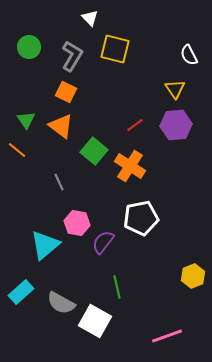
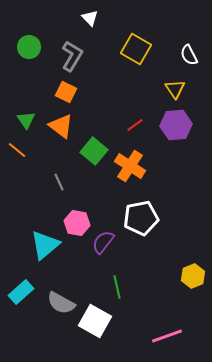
yellow square: moved 21 px right; rotated 16 degrees clockwise
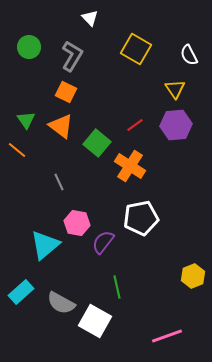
green square: moved 3 px right, 8 px up
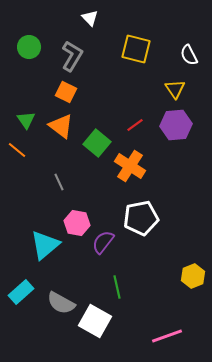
yellow square: rotated 16 degrees counterclockwise
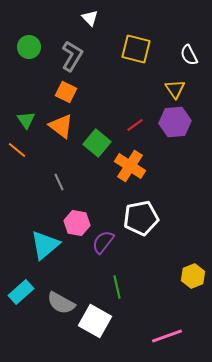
purple hexagon: moved 1 px left, 3 px up
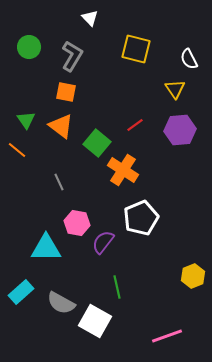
white semicircle: moved 4 px down
orange square: rotated 15 degrees counterclockwise
purple hexagon: moved 5 px right, 8 px down
orange cross: moved 7 px left, 4 px down
white pentagon: rotated 12 degrees counterclockwise
cyan triangle: moved 1 px right, 3 px down; rotated 40 degrees clockwise
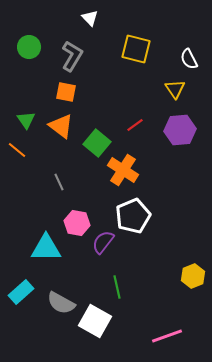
white pentagon: moved 8 px left, 2 px up
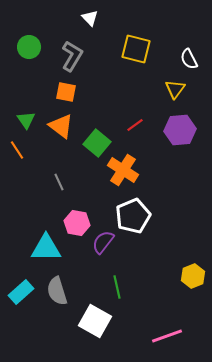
yellow triangle: rotated 10 degrees clockwise
orange line: rotated 18 degrees clockwise
gray semicircle: moved 4 px left, 12 px up; rotated 44 degrees clockwise
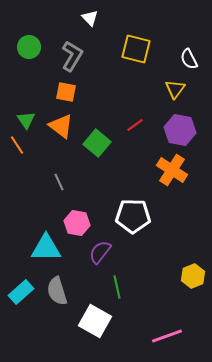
purple hexagon: rotated 16 degrees clockwise
orange line: moved 5 px up
orange cross: moved 49 px right
white pentagon: rotated 24 degrees clockwise
purple semicircle: moved 3 px left, 10 px down
